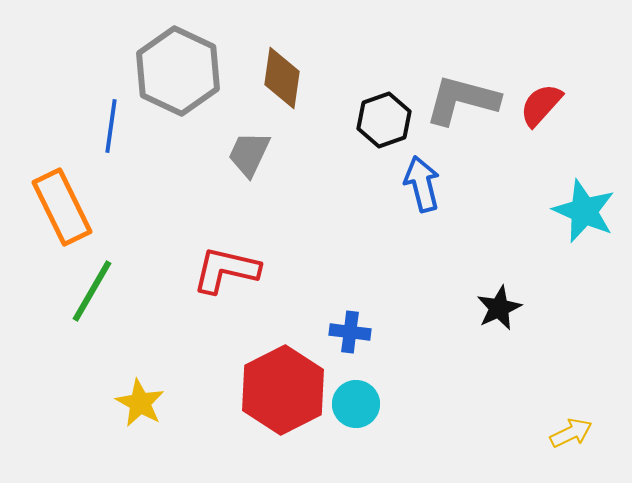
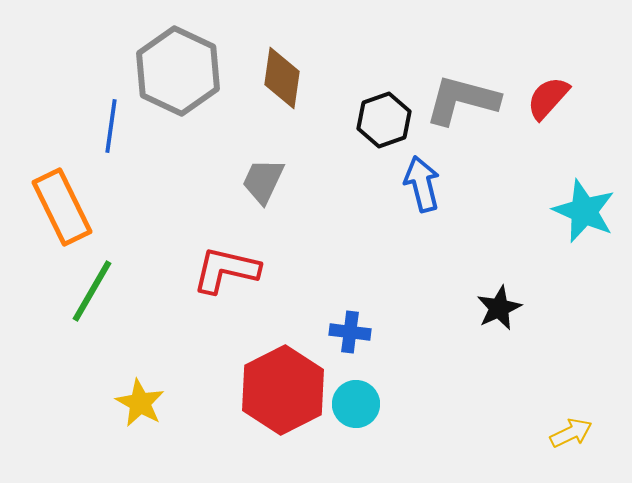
red semicircle: moved 7 px right, 7 px up
gray trapezoid: moved 14 px right, 27 px down
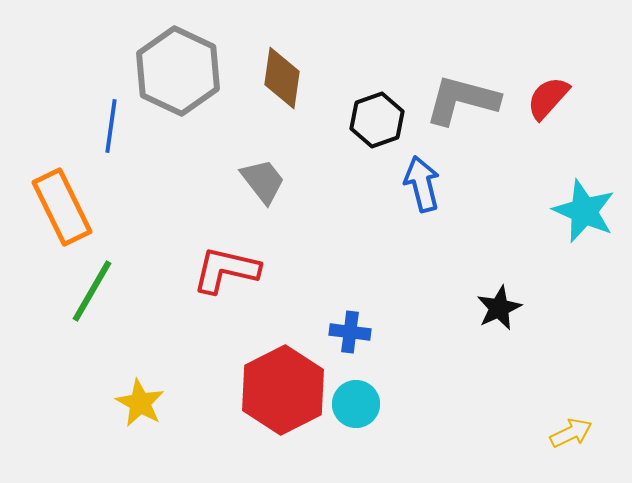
black hexagon: moved 7 px left
gray trapezoid: rotated 117 degrees clockwise
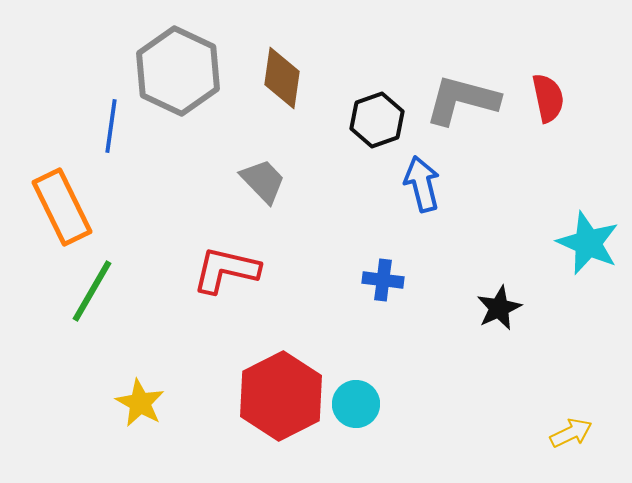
red semicircle: rotated 126 degrees clockwise
gray trapezoid: rotated 6 degrees counterclockwise
cyan star: moved 4 px right, 32 px down
blue cross: moved 33 px right, 52 px up
red hexagon: moved 2 px left, 6 px down
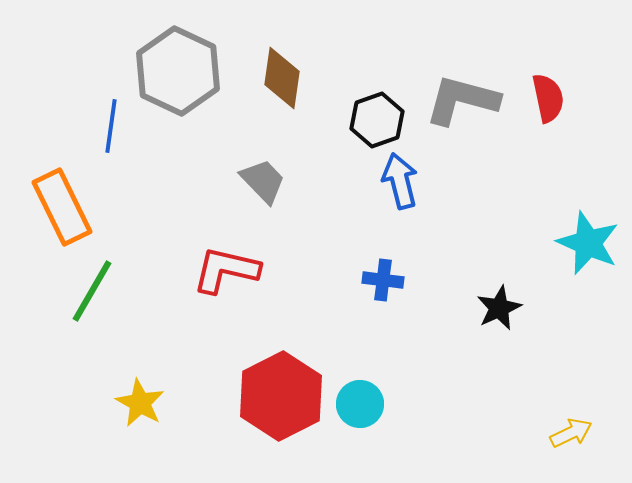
blue arrow: moved 22 px left, 3 px up
cyan circle: moved 4 px right
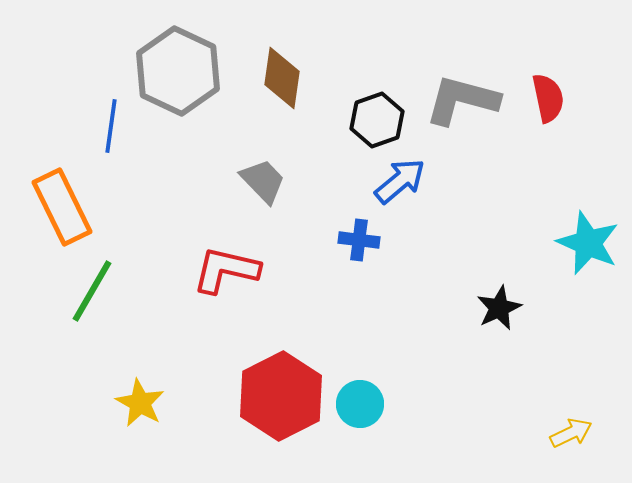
blue arrow: rotated 64 degrees clockwise
blue cross: moved 24 px left, 40 px up
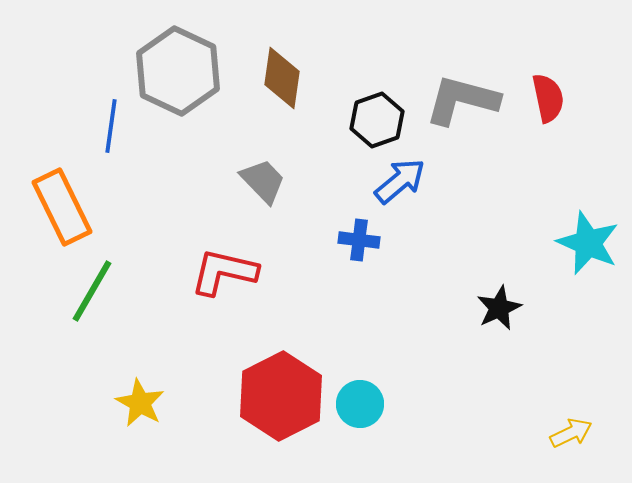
red L-shape: moved 2 px left, 2 px down
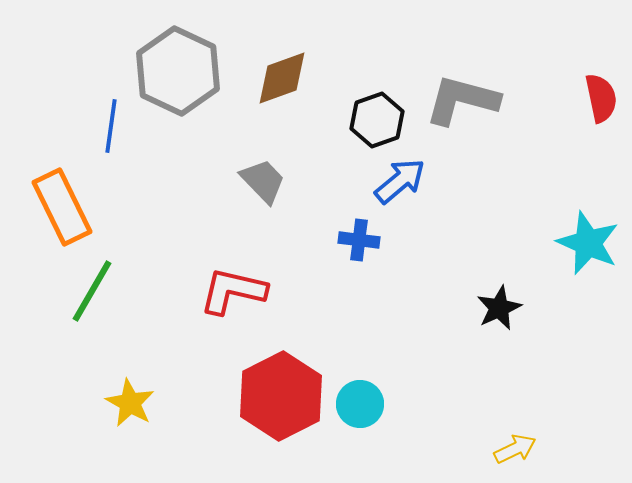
brown diamond: rotated 62 degrees clockwise
red semicircle: moved 53 px right
red L-shape: moved 9 px right, 19 px down
yellow star: moved 10 px left
yellow arrow: moved 56 px left, 16 px down
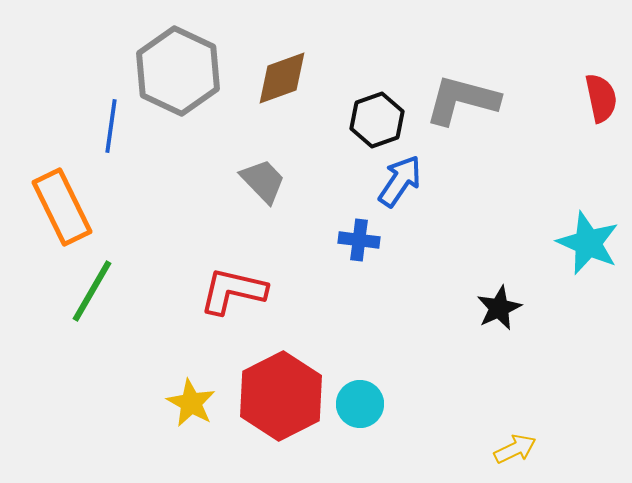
blue arrow: rotated 16 degrees counterclockwise
yellow star: moved 61 px right
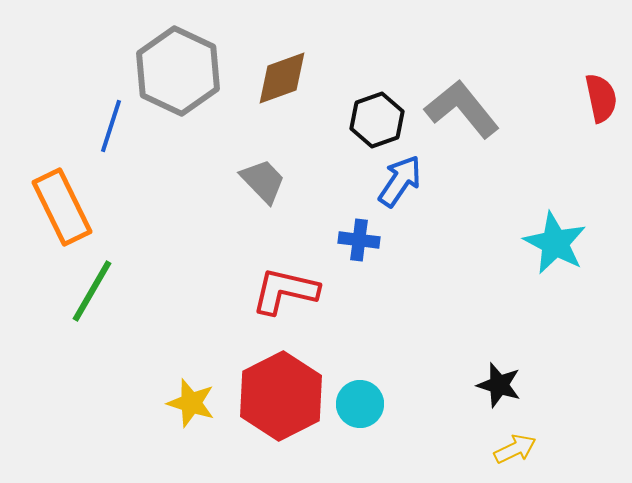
gray L-shape: moved 9 px down; rotated 36 degrees clockwise
blue line: rotated 10 degrees clockwise
cyan star: moved 33 px left; rotated 4 degrees clockwise
red L-shape: moved 52 px right
black star: moved 77 px down; rotated 30 degrees counterclockwise
yellow star: rotated 12 degrees counterclockwise
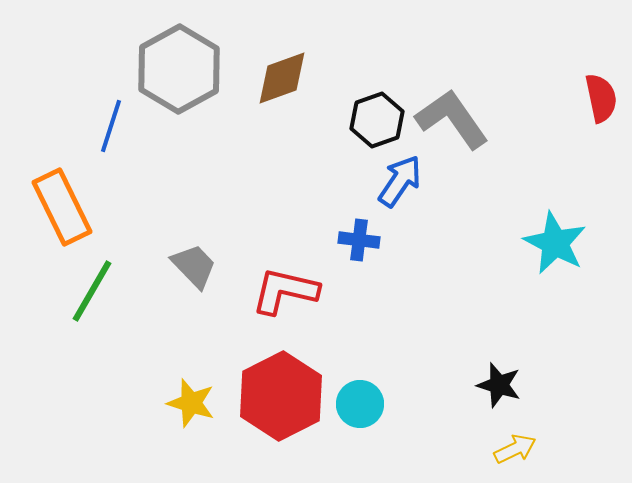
gray hexagon: moved 1 px right, 2 px up; rotated 6 degrees clockwise
gray L-shape: moved 10 px left, 10 px down; rotated 4 degrees clockwise
gray trapezoid: moved 69 px left, 85 px down
